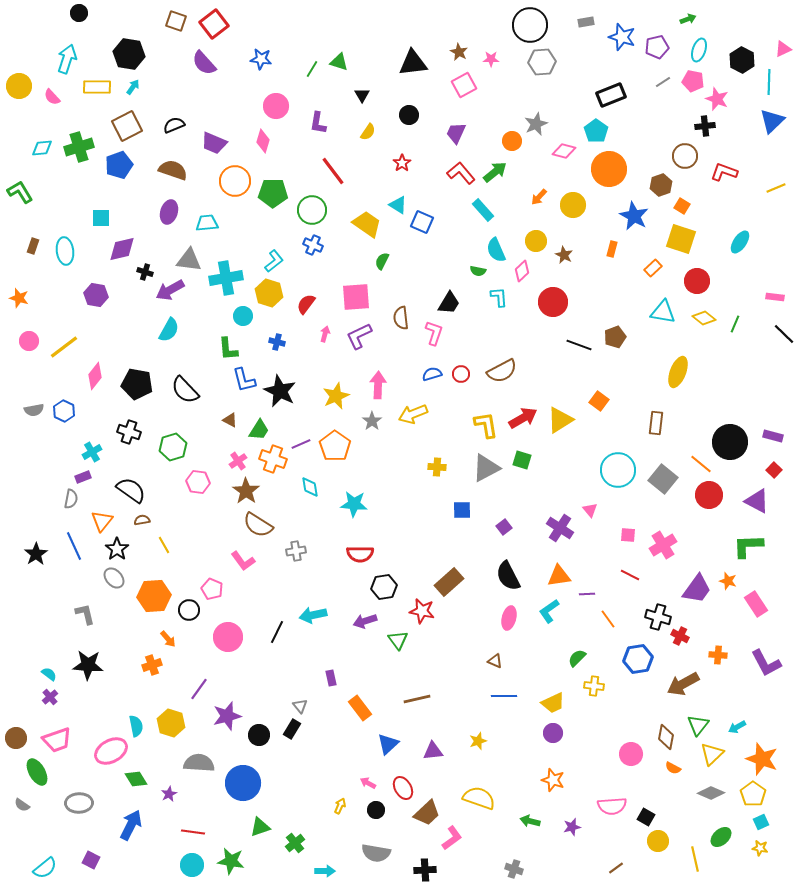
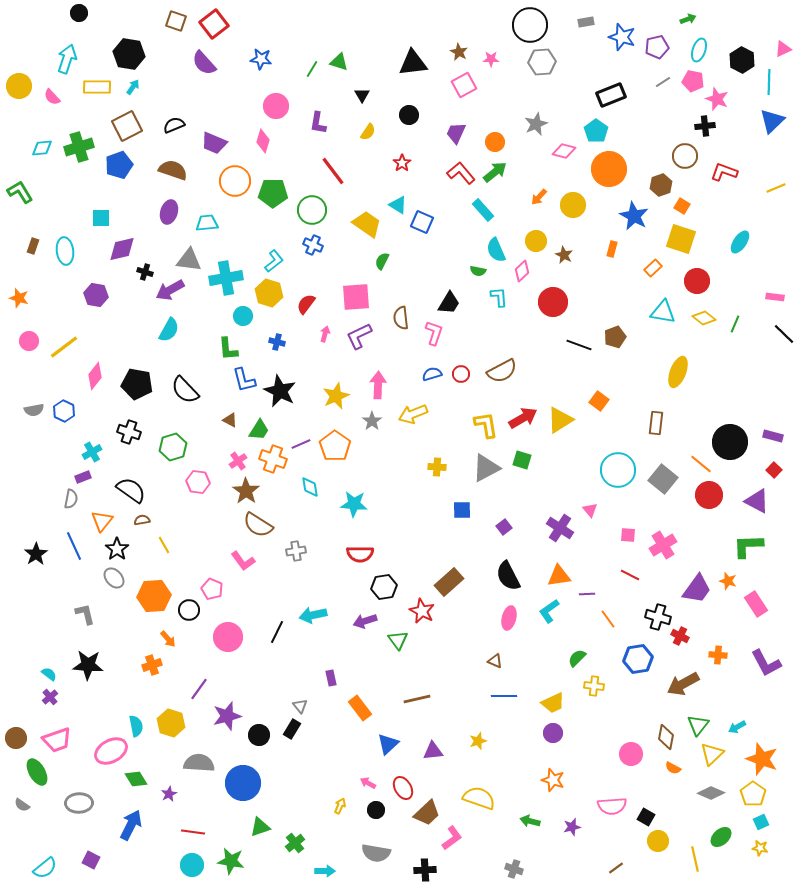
orange circle at (512, 141): moved 17 px left, 1 px down
red star at (422, 611): rotated 15 degrees clockwise
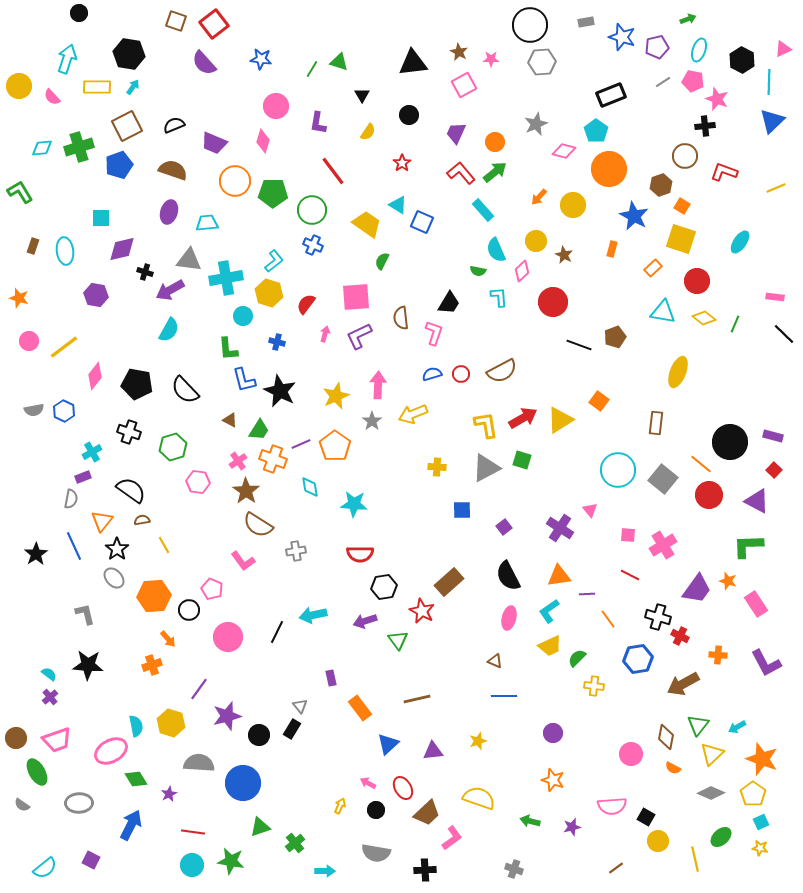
yellow trapezoid at (553, 703): moved 3 px left, 57 px up
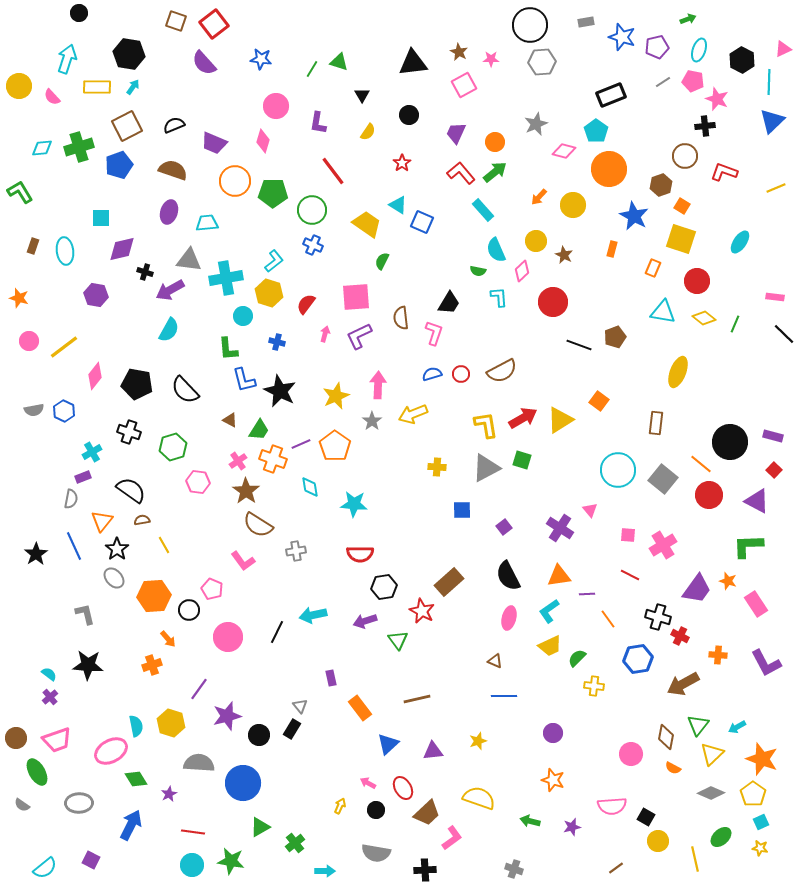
orange rectangle at (653, 268): rotated 24 degrees counterclockwise
green triangle at (260, 827): rotated 10 degrees counterclockwise
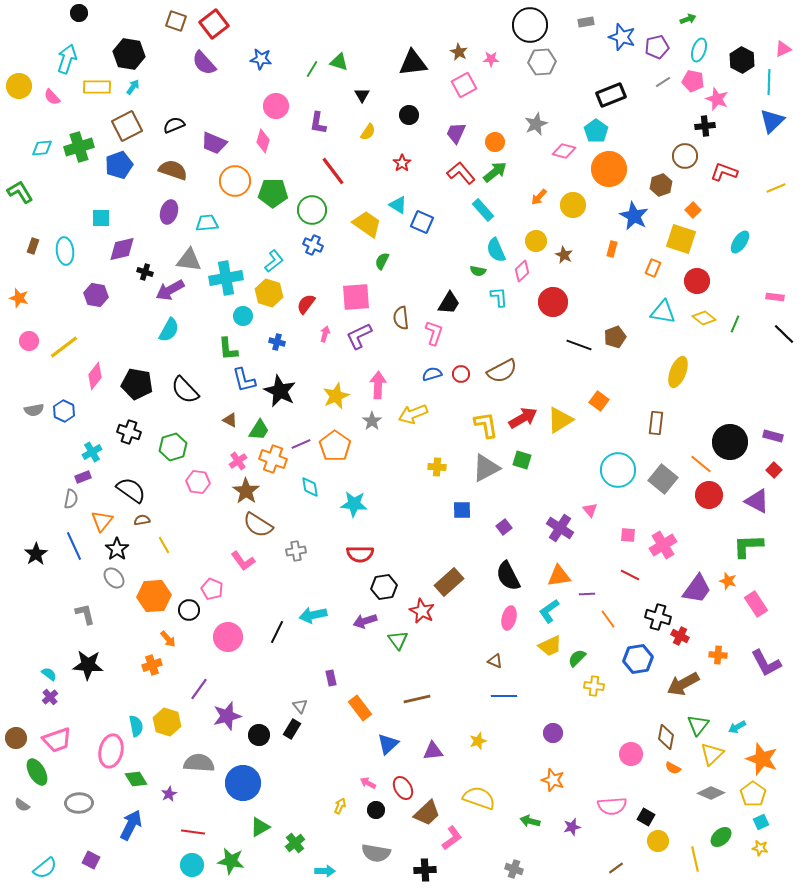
orange square at (682, 206): moved 11 px right, 4 px down; rotated 14 degrees clockwise
yellow hexagon at (171, 723): moved 4 px left, 1 px up
pink ellipse at (111, 751): rotated 48 degrees counterclockwise
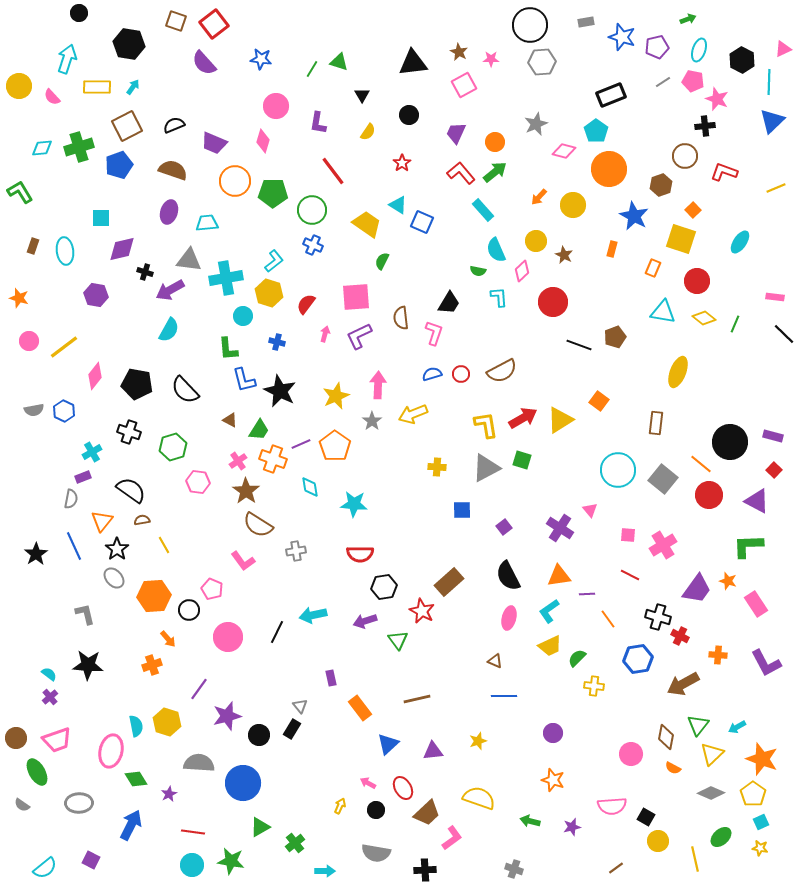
black hexagon at (129, 54): moved 10 px up
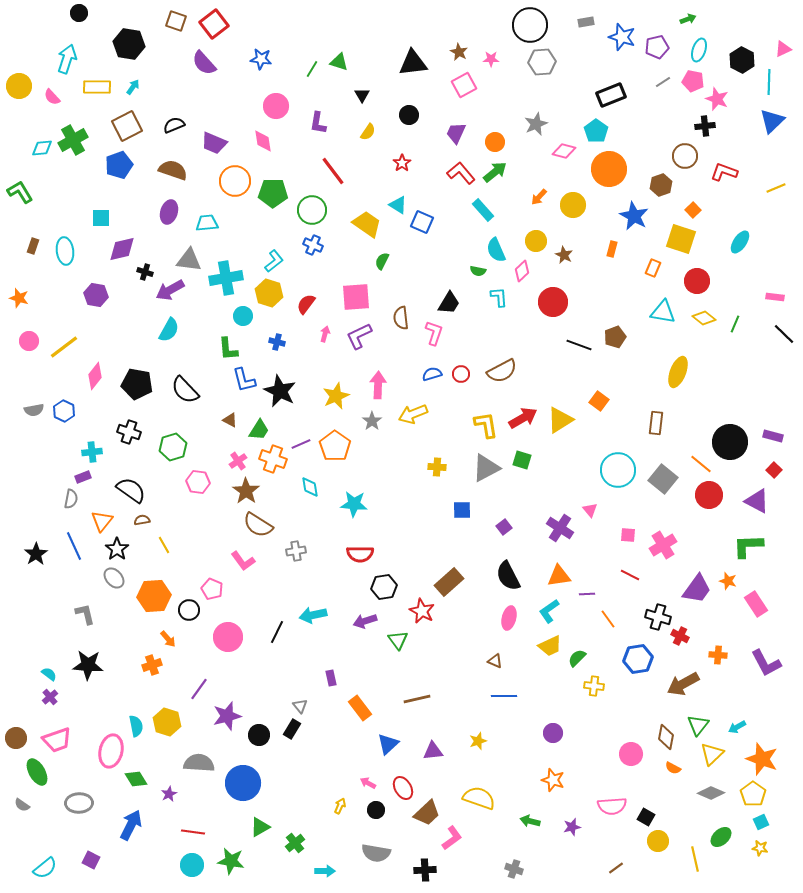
pink diamond at (263, 141): rotated 25 degrees counterclockwise
green cross at (79, 147): moved 6 px left, 7 px up; rotated 12 degrees counterclockwise
cyan cross at (92, 452): rotated 24 degrees clockwise
